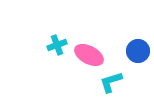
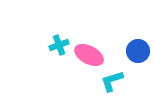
cyan cross: moved 2 px right
cyan L-shape: moved 1 px right, 1 px up
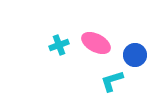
blue circle: moved 3 px left, 4 px down
pink ellipse: moved 7 px right, 12 px up
